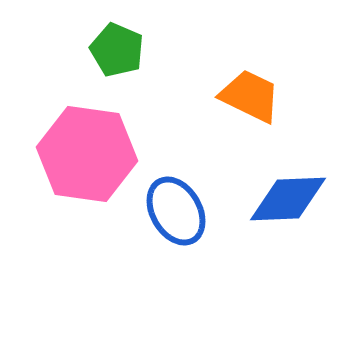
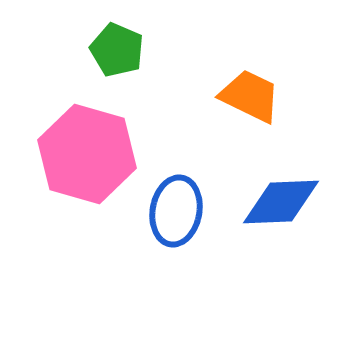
pink hexagon: rotated 8 degrees clockwise
blue diamond: moved 7 px left, 3 px down
blue ellipse: rotated 40 degrees clockwise
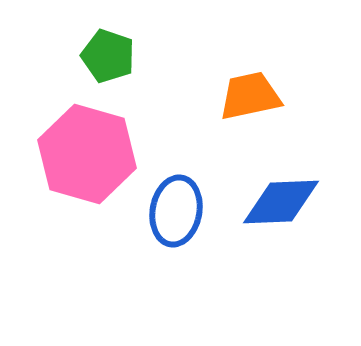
green pentagon: moved 9 px left, 6 px down; rotated 4 degrees counterclockwise
orange trapezoid: rotated 38 degrees counterclockwise
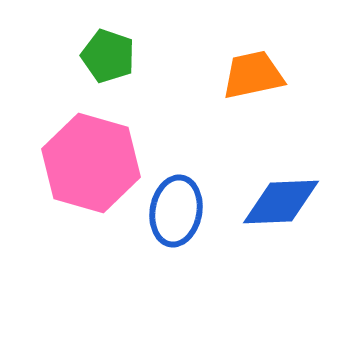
orange trapezoid: moved 3 px right, 21 px up
pink hexagon: moved 4 px right, 9 px down
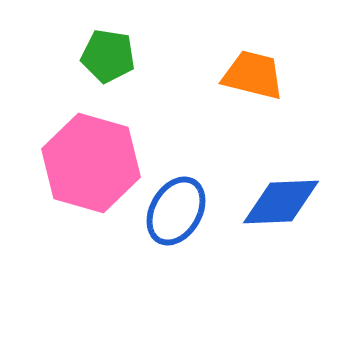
green pentagon: rotated 10 degrees counterclockwise
orange trapezoid: rotated 26 degrees clockwise
blue ellipse: rotated 20 degrees clockwise
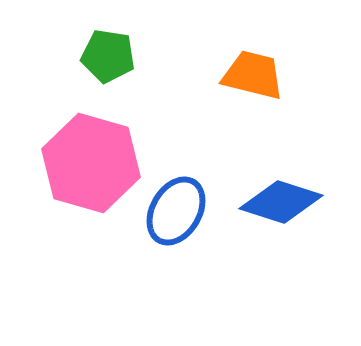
blue diamond: rotated 20 degrees clockwise
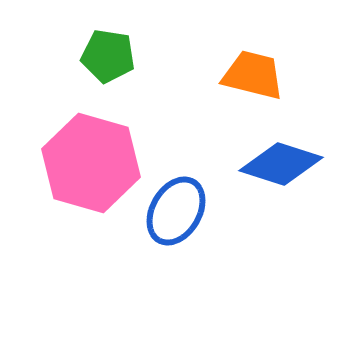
blue diamond: moved 38 px up
